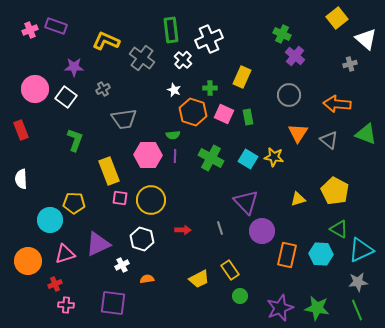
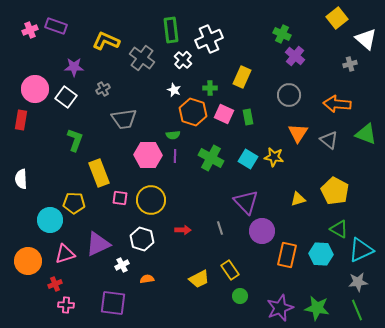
red rectangle at (21, 130): moved 10 px up; rotated 30 degrees clockwise
yellow rectangle at (109, 171): moved 10 px left, 2 px down
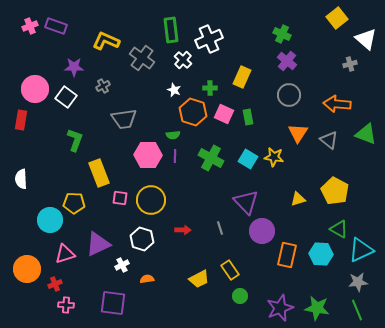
pink cross at (30, 30): moved 4 px up
purple cross at (295, 56): moved 8 px left, 5 px down
gray cross at (103, 89): moved 3 px up
orange circle at (28, 261): moved 1 px left, 8 px down
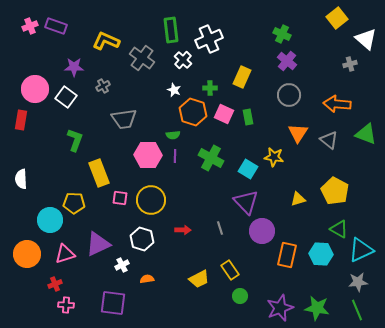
cyan square at (248, 159): moved 10 px down
orange circle at (27, 269): moved 15 px up
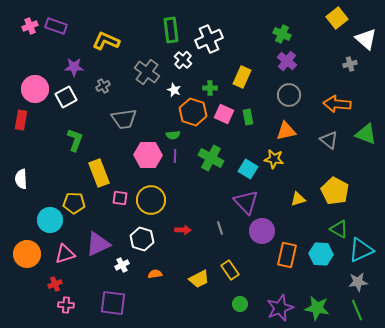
gray cross at (142, 58): moved 5 px right, 14 px down
white square at (66, 97): rotated 25 degrees clockwise
orange triangle at (298, 133): moved 12 px left, 2 px up; rotated 45 degrees clockwise
yellow star at (274, 157): moved 2 px down
orange semicircle at (147, 279): moved 8 px right, 5 px up
green circle at (240, 296): moved 8 px down
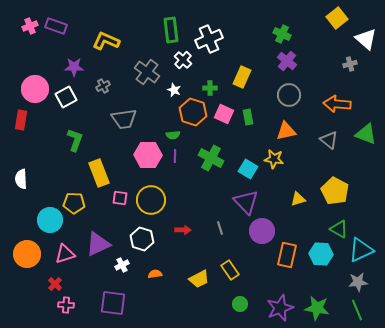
red cross at (55, 284): rotated 24 degrees counterclockwise
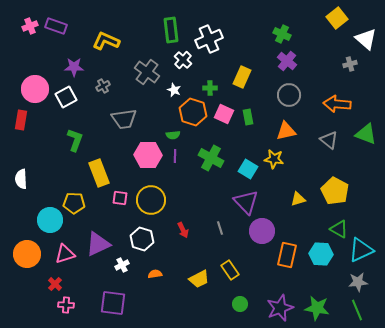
red arrow at (183, 230): rotated 63 degrees clockwise
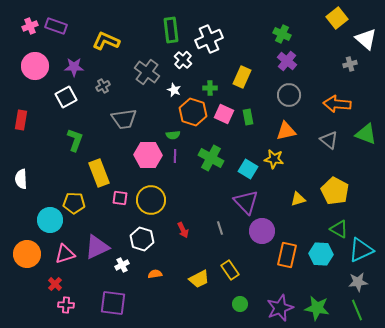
pink circle at (35, 89): moved 23 px up
purple triangle at (98, 244): moved 1 px left, 3 px down
